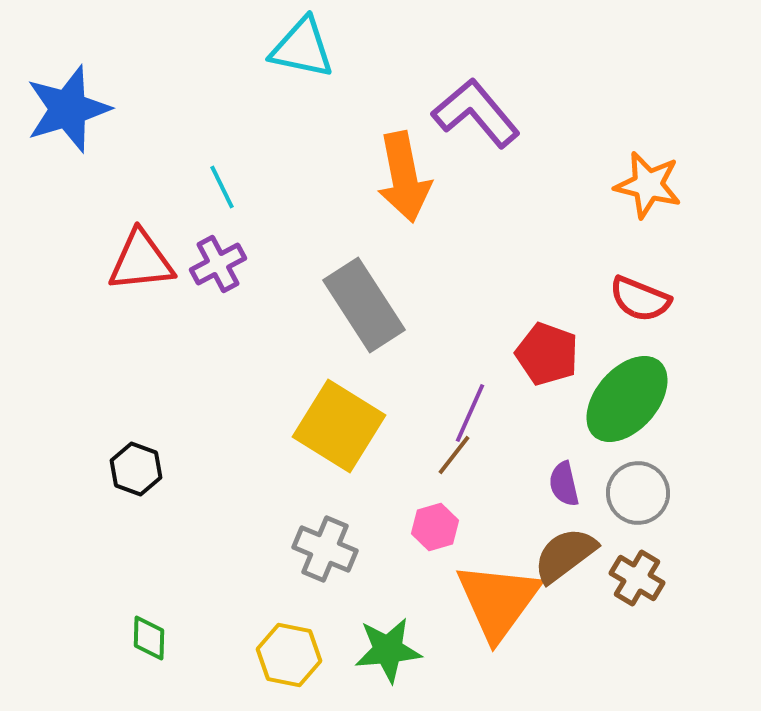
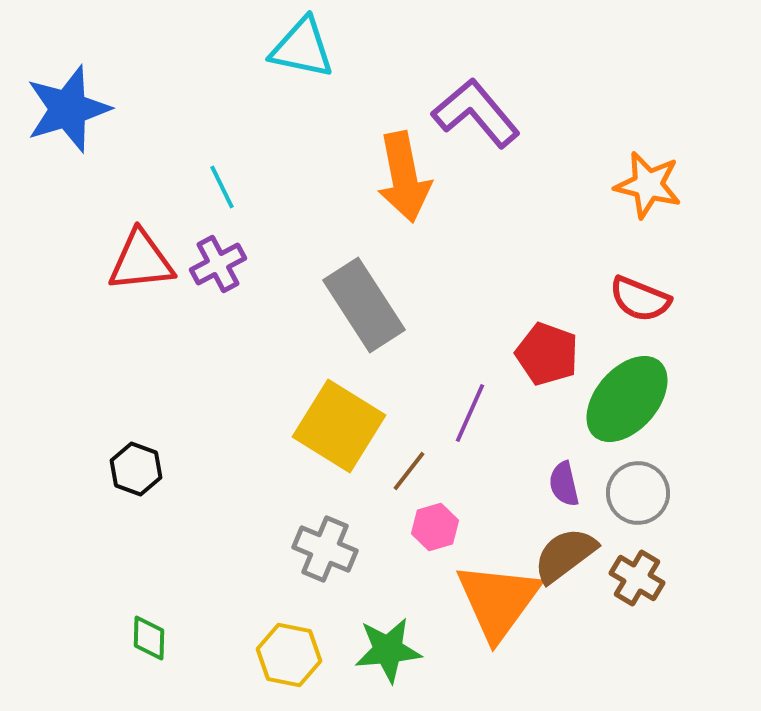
brown line: moved 45 px left, 16 px down
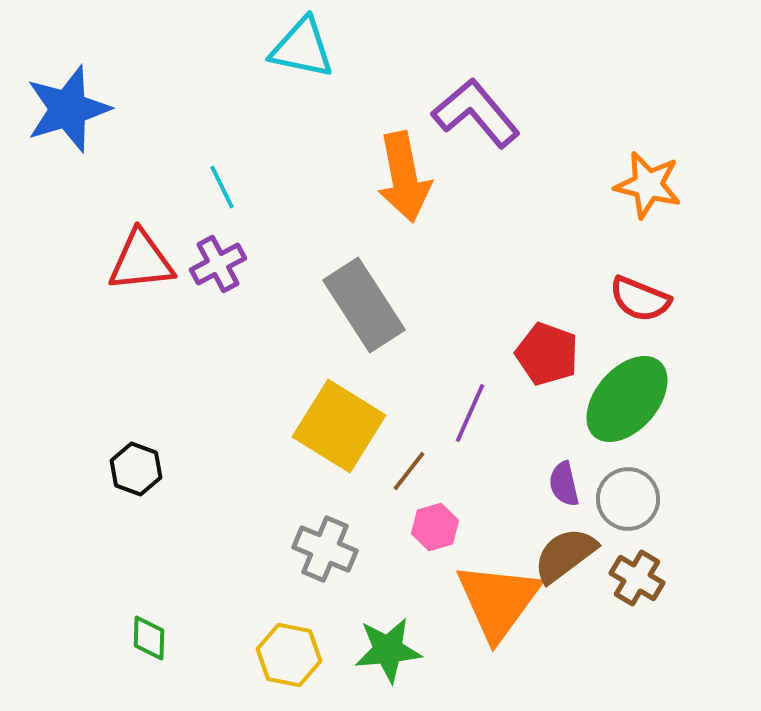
gray circle: moved 10 px left, 6 px down
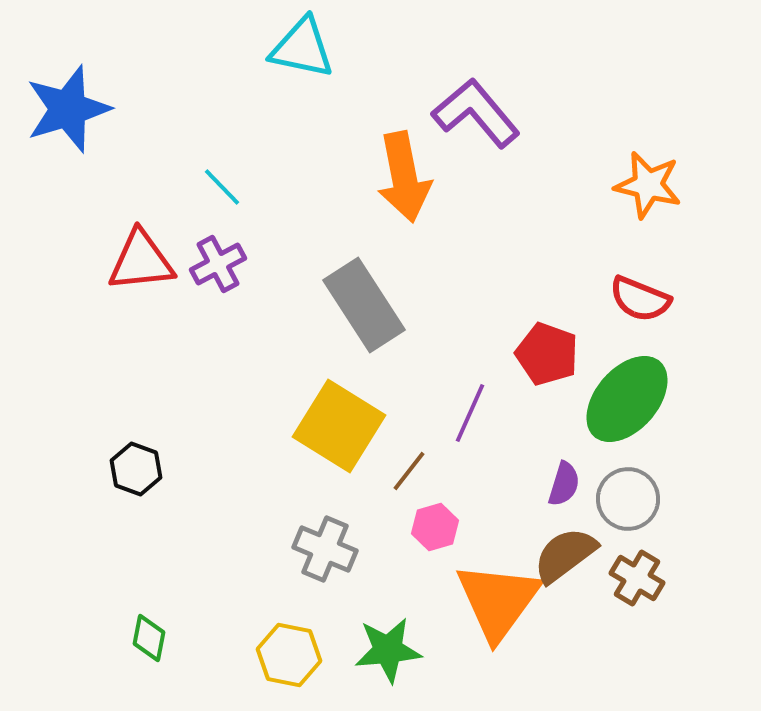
cyan line: rotated 18 degrees counterclockwise
purple semicircle: rotated 150 degrees counterclockwise
green diamond: rotated 9 degrees clockwise
